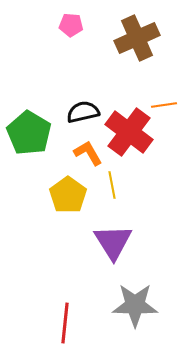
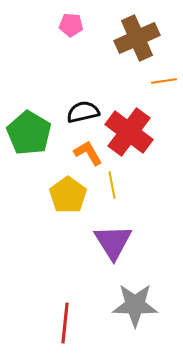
orange line: moved 24 px up
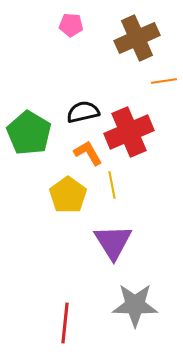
red cross: rotated 30 degrees clockwise
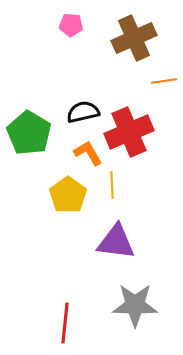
brown cross: moved 3 px left
yellow line: rotated 8 degrees clockwise
purple triangle: moved 3 px right; rotated 51 degrees counterclockwise
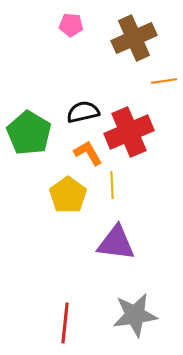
purple triangle: moved 1 px down
gray star: moved 10 px down; rotated 9 degrees counterclockwise
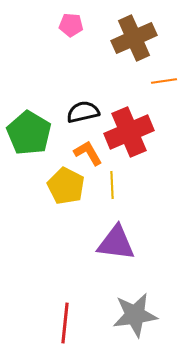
yellow pentagon: moved 2 px left, 9 px up; rotated 9 degrees counterclockwise
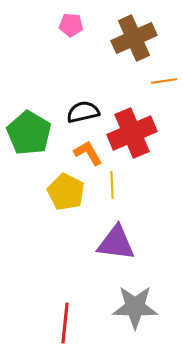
red cross: moved 3 px right, 1 px down
yellow pentagon: moved 6 px down
gray star: moved 8 px up; rotated 9 degrees clockwise
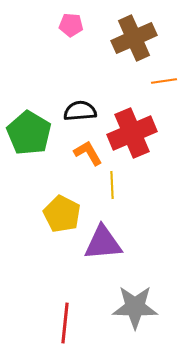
black semicircle: moved 3 px left, 1 px up; rotated 8 degrees clockwise
yellow pentagon: moved 4 px left, 22 px down
purple triangle: moved 13 px left; rotated 12 degrees counterclockwise
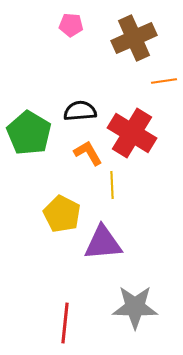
red cross: rotated 36 degrees counterclockwise
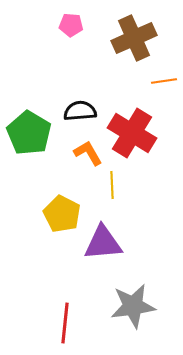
gray star: moved 2 px left, 1 px up; rotated 9 degrees counterclockwise
